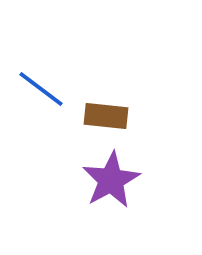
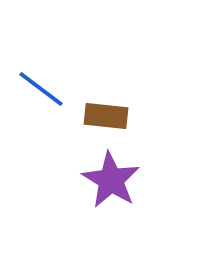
purple star: rotated 12 degrees counterclockwise
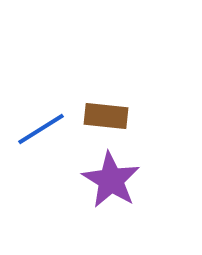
blue line: moved 40 px down; rotated 69 degrees counterclockwise
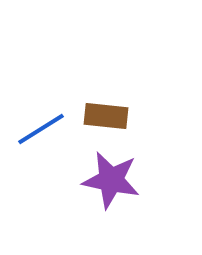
purple star: rotated 20 degrees counterclockwise
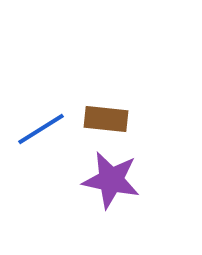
brown rectangle: moved 3 px down
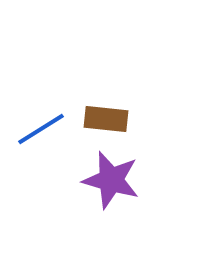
purple star: rotated 4 degrees clockwise
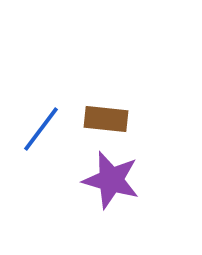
blue line: rotated 21 degrees counterclockwise
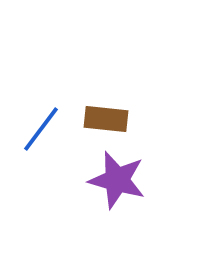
purple star: moved 6 px right
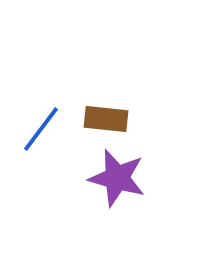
purple star: moved 2 px up
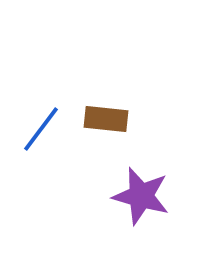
purple star: moved 24 px right, 18 px down
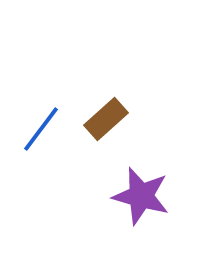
brown rectangle: rotated 48 degrees counterclockwise
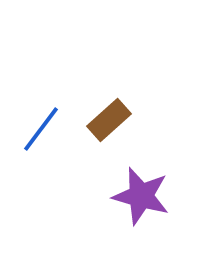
brown rectangle: moved 3 px right, 1 px down
